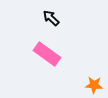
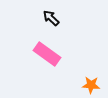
orange star: moved 3 px left
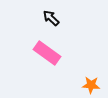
pink rectangle: moved 1 px up
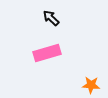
pink rectangle: rotated 52 degrees counterclockwise
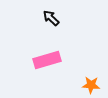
pink rectangle: moved 7 px down
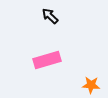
black arrow: moved 1 px left, 2 px up
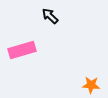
pink rectangle: moved 25 px left, 10 px up
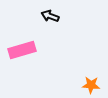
black arrow: rotated 24 degrees counterclockwise
